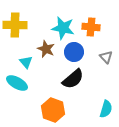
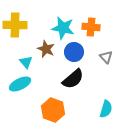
cyan ellipse: moved 3 px right, 1 px down; rotated 55 degrees counterclockwise
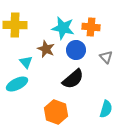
blue circle: moved 2 px right, 2 px up
cyan ellipse: moved 3 px left
orange hexagon: moved 3 px right, 2 px down
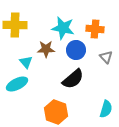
orange cross: moved 4 px right, 2 px down
brown star: rotated 24 degrees counterclockwise
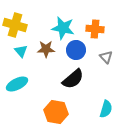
yellow cross: rotated 15 degrees clockwise
cyan triangle: moved 5 px left, 11 px up
orange hexagon: rotated 10 degrees counterclockwise
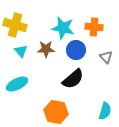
orange cross: moved 1 px left, 2 px up
cyan semicircle: moved 1 px left, 2 px down
